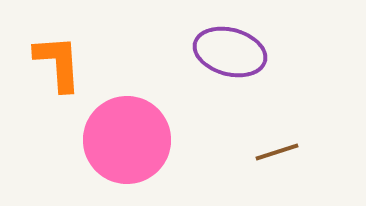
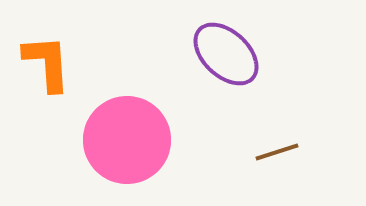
purple ellipse: moved 4 px left, 2 px down; rotated 28 degrees clockwise
orange L-shape: moved 11 px left
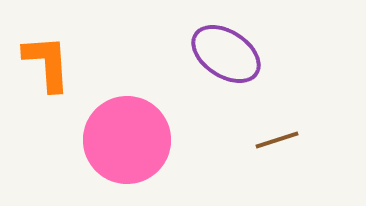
purple ellipse: rotated 10 degrees counterclockwise
brown line: moved 12 px up
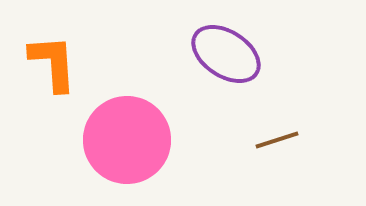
orange L-shape: moved 6 px right
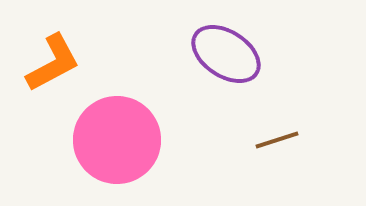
orange L-shape: rotated 66 degrees clockwise
pink circle: moved 10 px left
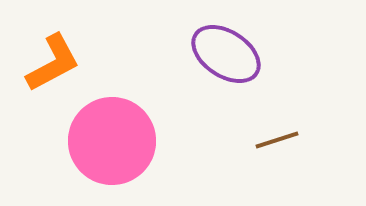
pink circle: moved 5 px left, 1 px down
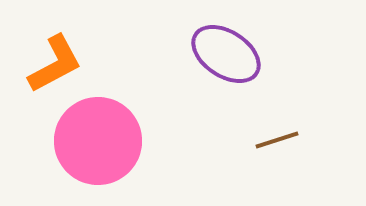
orange L-shape: moved 2 px right, 1 px down
pink circle: moved 14 px left
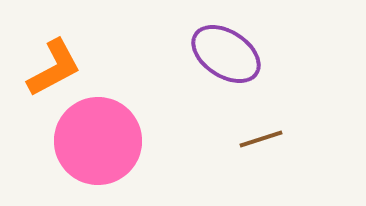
orange L-shape: moved 1 px left, 4 px down
brown line: moved 16 px left, 1 px up
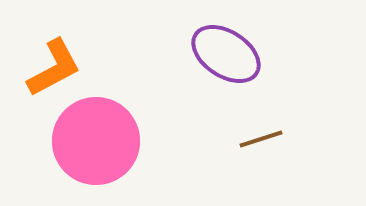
pink circle: moved 2 px left
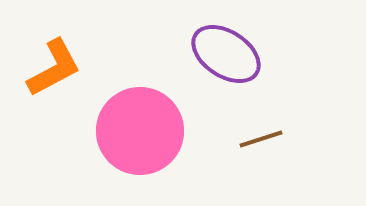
pink circle: moved 44 px right, 10 px up
